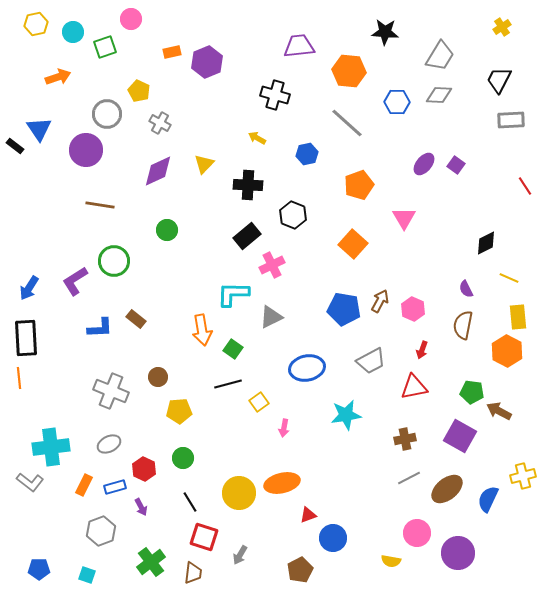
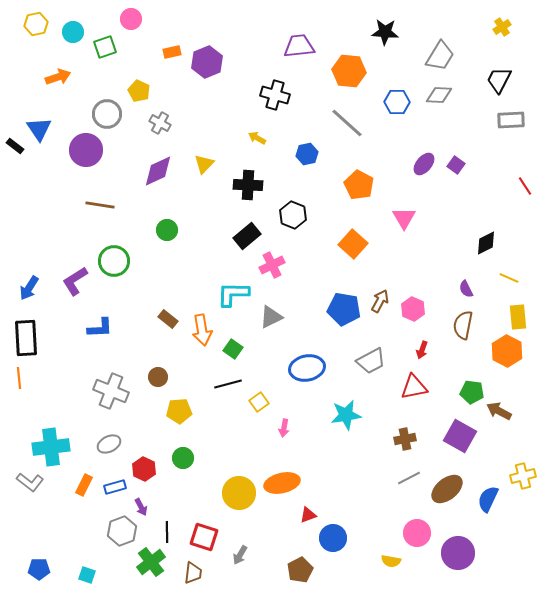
orange pentagon at (359, 185): rotated 24 degrees counterclockwise
brown rectangle at (136, 319): moved 32 px right
black line at (190, 502): moved 23 px left, 30 px down; rotated 30 degrees clockwise
gray hexagon at (101, 531): moved 21 px right
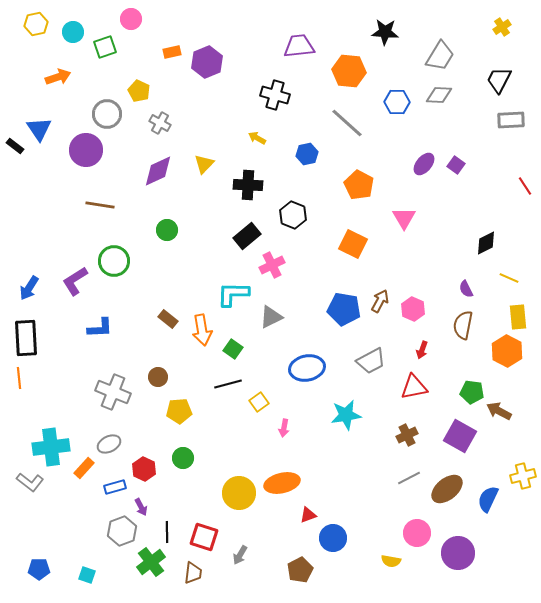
orange square at (353, 244): rotated 16 degrees counterclockwise
gray cross at (111, 391): moved 2 px right, 1 px down
brown cross at (405, 439): moved 2 px right, 4 px up; rotated 15 degrees counterclockwise
orange rectangle at (84, 485): moved 17 px up; rotated 15 degrees clockwise
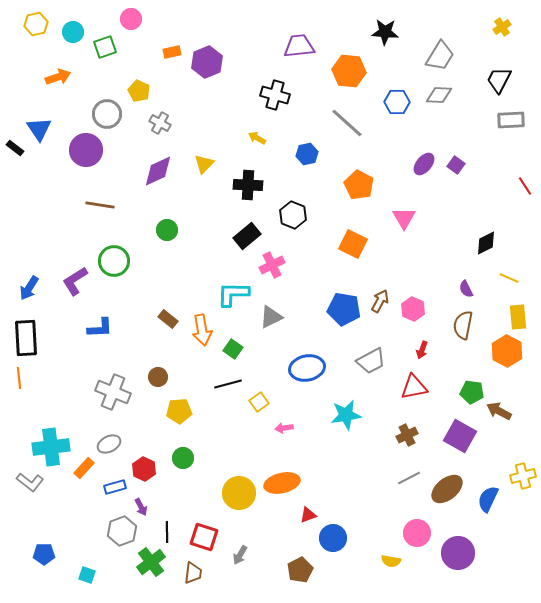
black rectangle at (15, 146): moved 2 px down
pink arrow at (284, 428): rotated 72 degrees clockwise
blue pentagon at (39, 569): moved 5 px right, 15 px up
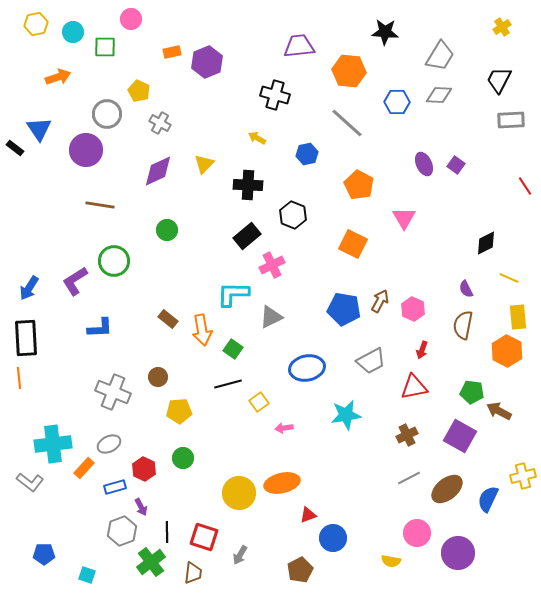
green square at (105, 47): rotated 20 degrees clockwise
purple ellipse at (424, 164): rotated 65 degrees counterclockwise
cyan cross at (51, 447): moved 2 px right, 3 px up
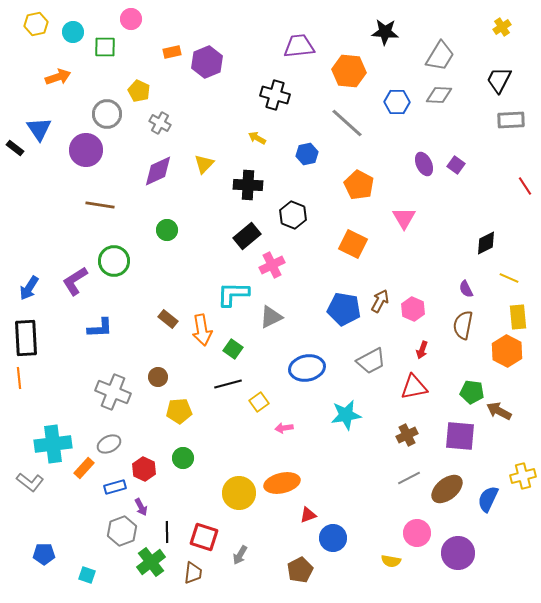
purple square at (460, 436): rotated 24 degrees counterclockwise
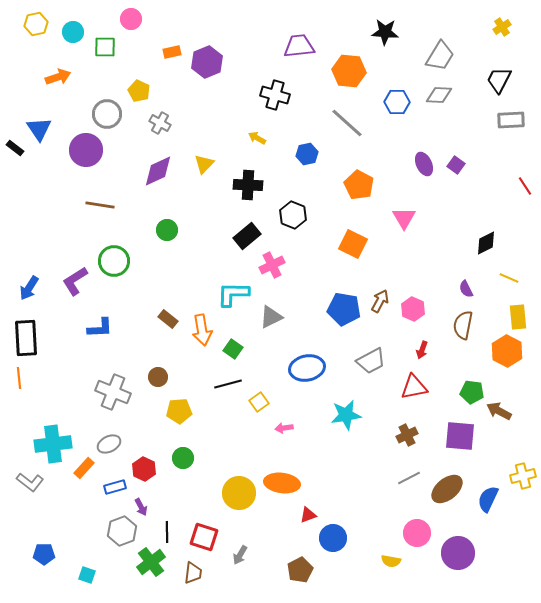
orange ellipse at (282, 483): rotated 20 degrees clockwise
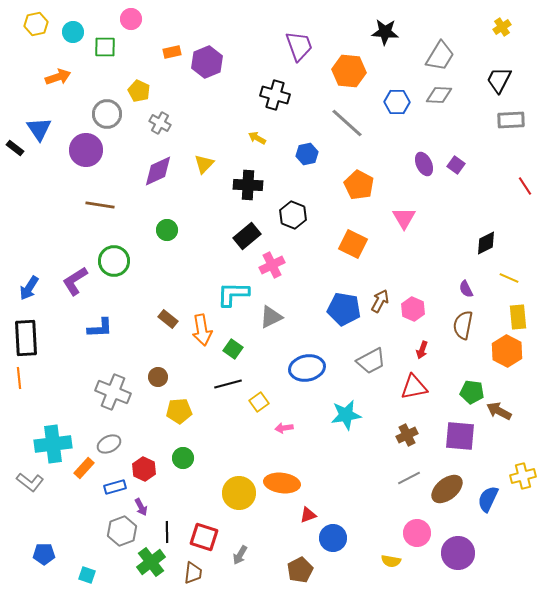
purple trapezoid at (299, 46): rotated 76 degrees clockwise
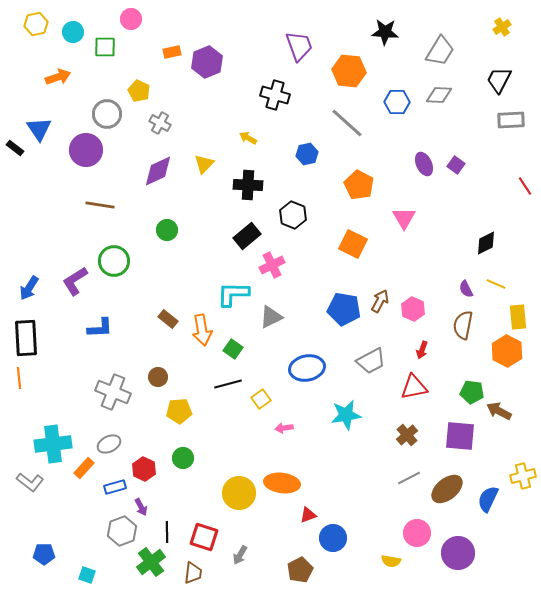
gray trapezoid at (440, 56): moved 5 px up
yellow arrow at (257, 138): moved 9 px left
yellow line at (509, 278): moved 13 px left, 6 px down
yellow square at (259, 402): moved 2 px right, 3 px up
brown cross at (407, 435): rotated 15 degrees counterclockwise
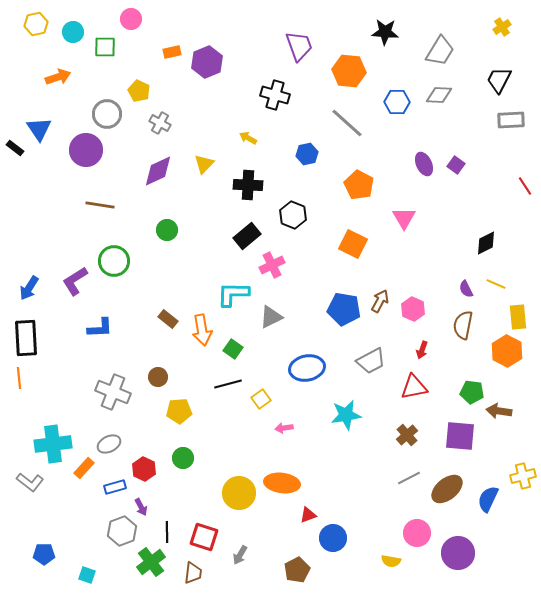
brown arrow at (499, 411): rotated 20 degrees counterclockwise
brown pentagon at (300, 570): moved 3 px left
